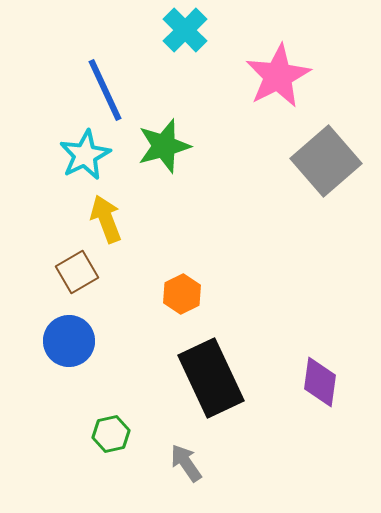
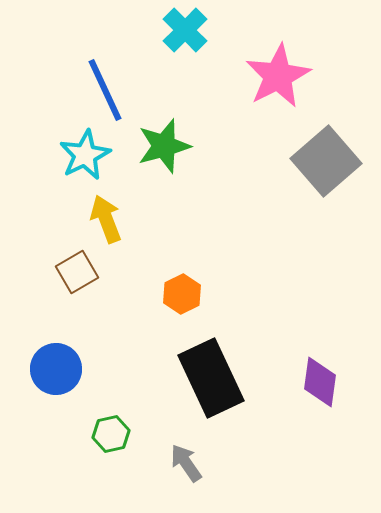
blue circle: moved 13 px left, 28 px down
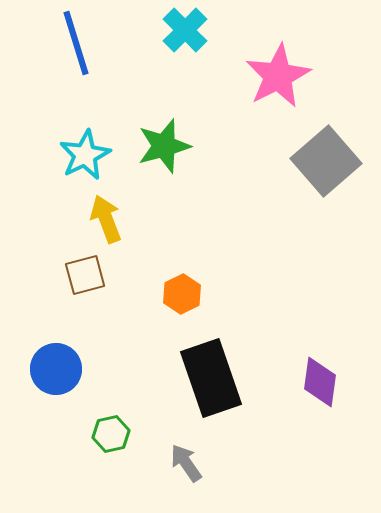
blue line: moved 29 px left, 47 px up; rotated 8 degrees clockwise
brown square: moved 8 px right, 3 px down; rotated 15 degrees clockwise
black rectangle: rotated 6 degrees clockwise
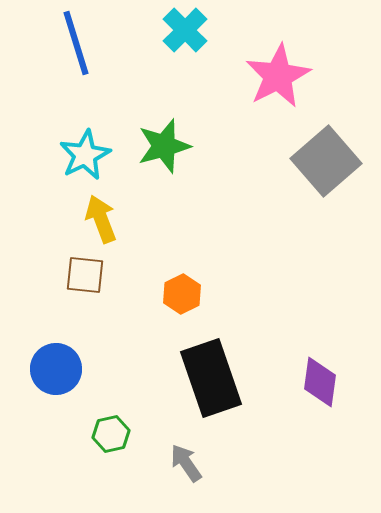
yellow arrow: moved 5 px left
brown square: rotated 21 degrees clockwise
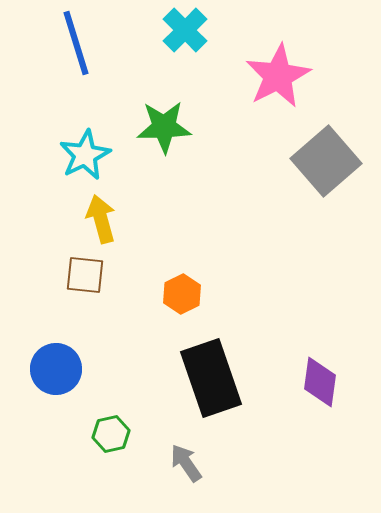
green star: moved 19 px up; rotated 14 degrees clockwise
yellow arrow: rotated 6 degrees clockwise
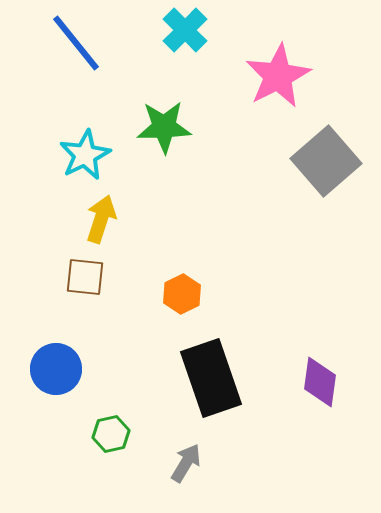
blue line: rotated 22 degrees counterclockwise
yellow arrow: rotated 33 degrees clockwise
brown square: moved 2 px down
gray arrow: rotated 66 degrees clockwise
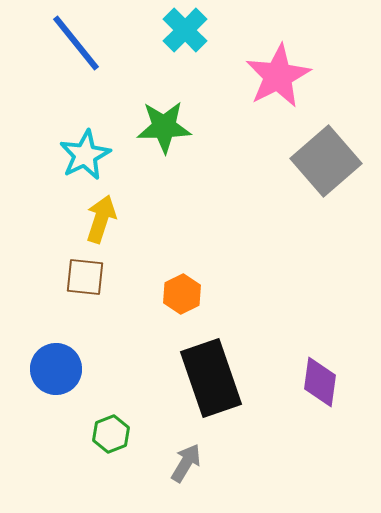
green hexagon: rotated 9 degrees counterclockwise
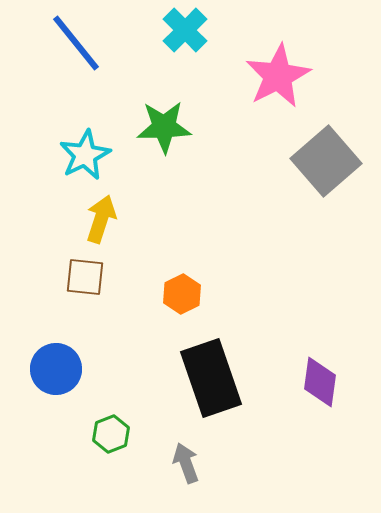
gray arrow: rotated 51 degrees counterclockwise
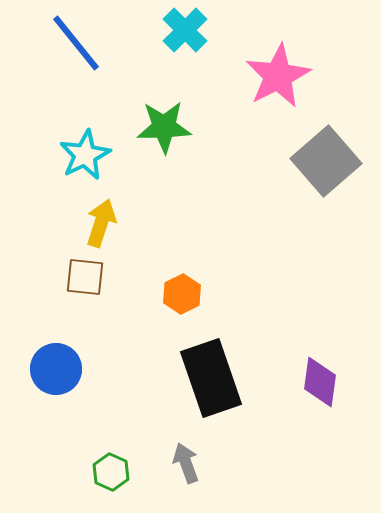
yellow arrow: moved 4 px down
green hexagon: moved 38 px down; rotated 15 degrees counterclockwise
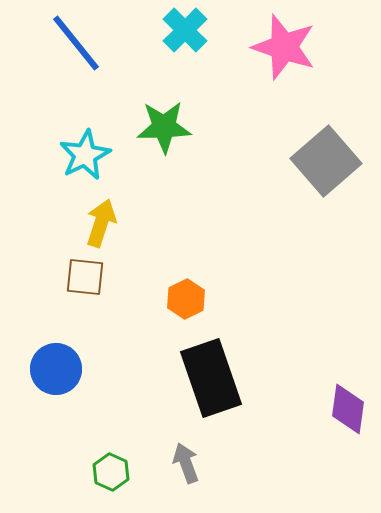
pink star: moved 6 px right, 29 px up; rotated 26 degrees counterclockwise
orange hexagon: moved 4 px right, 5 px down
purple diamond: moved 28 px right, 27 px down
